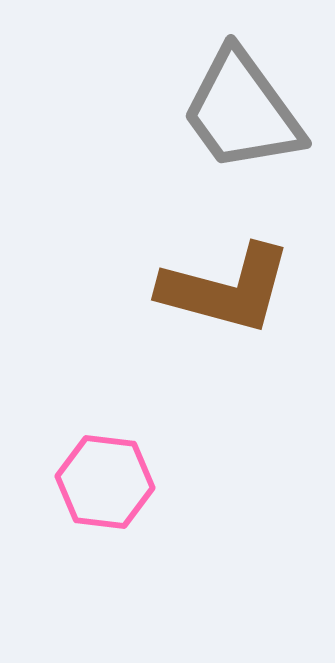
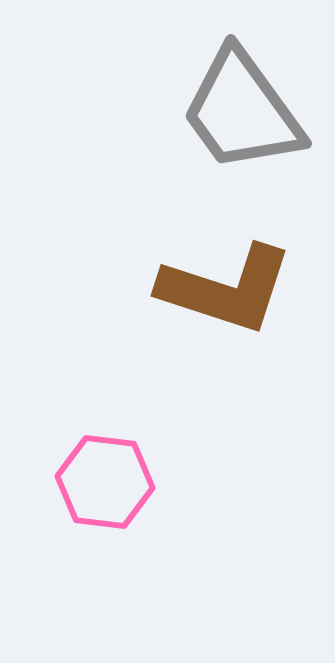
brown L-shape: rotated 3 degrees clockwise
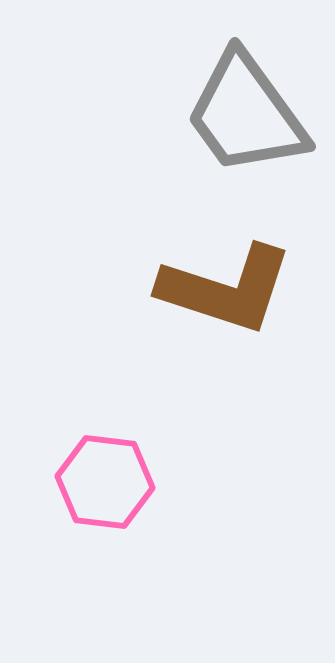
gray trapezoid: moved 4 px right, 3 px down
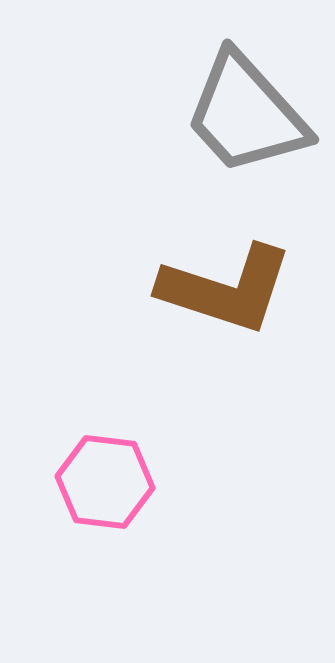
gray trapezoid: rotated 6 degrees counterclockwise
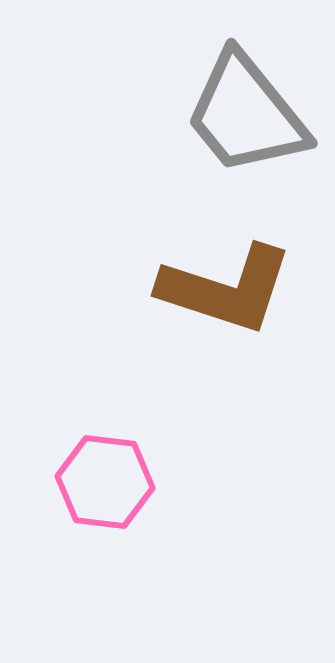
gray trapezoid: rotated 3 degrees clockwise
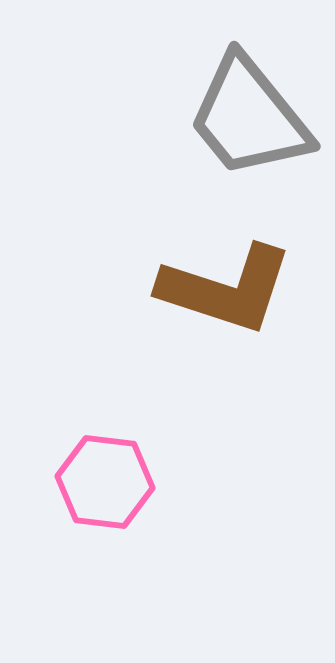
gray trapezoid: moved 3 px right, 3 px down
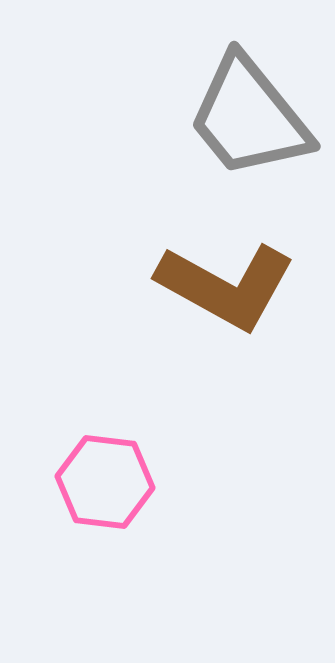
brown L-shape: moved 3 px up; rotated 11 degrees clockwise
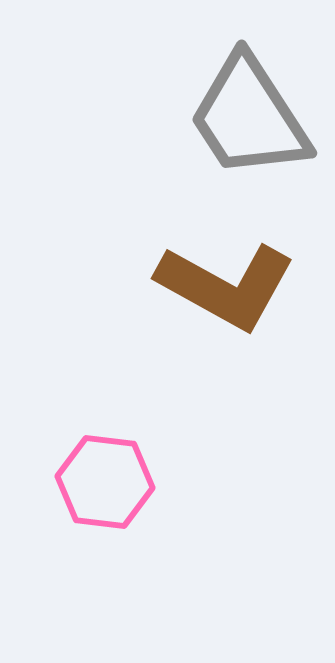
gray trapezoid: rotated 6 degrees clockwise
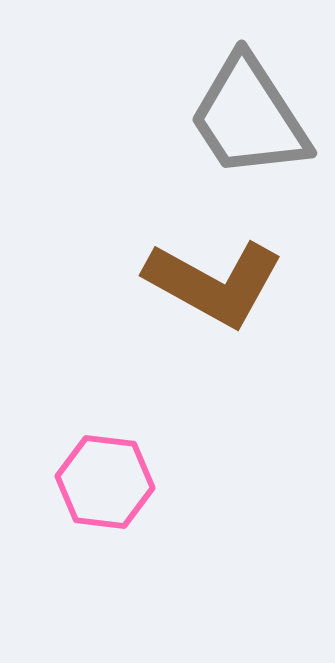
brown L-shape: moved 12 px left, 3 px up
